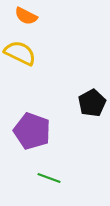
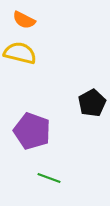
orange semicircle: moved 2 px left, 4 px down
yellow semicircle: rotated 12 degrees counterclockwise
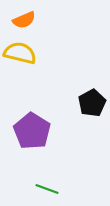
orange semicircle: rotated 50 degrees counterclockwise
purple pentagon: rotated 12 degrees clockwise
green line: moved 2 px left, 11 px down
